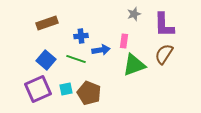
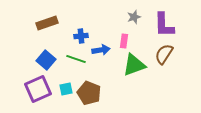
gray star: moved 3 px down
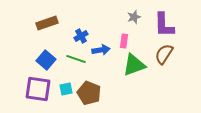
blue cross: rotated 24 degrees counterclockwise
purple square: rotated 32 degrees clockwise
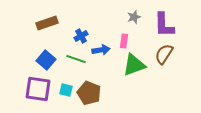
cyan square: moved 1 px down; rotated 24 degrees clockwise
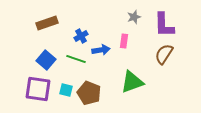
green triangle: moved 2 px left, 17 px down
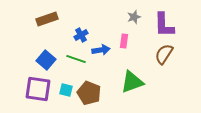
brown rectangle: moved 4 px up
blue cross: moved 1 px up
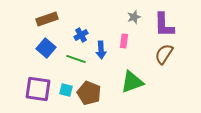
blue arrow: rotated 96 degrees clockwise
blue square: moved 12 px up
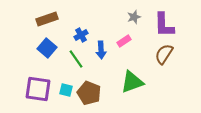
pink rectangle: rotated 48 degrees clockwise
blue square: moved 1 px right
green line: rotated 36 degrees clockwise
